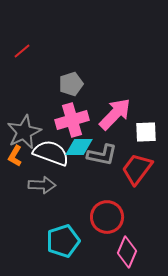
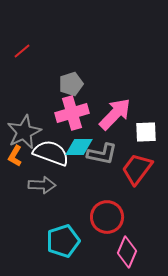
pink cross: moved 7 px up
gray L-shape: moved 1 px up
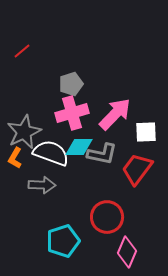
orange L-shape: moved 2 px down
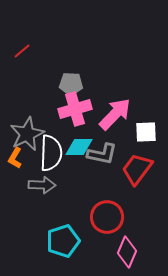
gray pentagon: rotated 20 degrees clockwise
pink cross: moved 3 px right, 4 px up
gray star: moved 3 px right, 2 px down
white semicircle: rotated 72 degrees clockwise
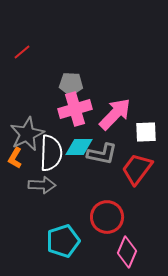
red line: moved 1 px down
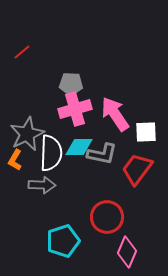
pink arrow: rotated 78 degrees counterclockwise
orange L-shape: moved 2 px down
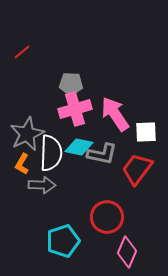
cyan diamond: rotated 12 degrees clockwise
orange L-shape: moved 7 px right, 4 px down
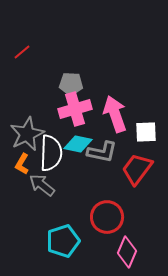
pink arrow: rotated 15 degrees clockwise
cyan diamond: moved 1 px left, 3 px up
gray L-shape: moved 2 px up
gray arrow: rotated 144 degrees counterclockwise
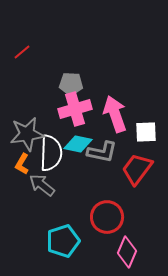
gray star: rotated 16 degrees clockwise
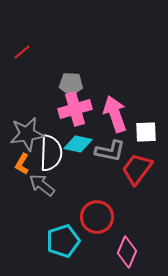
gray L-shape: moved 8 px right, 1 px up
red circle: moved 10 px left
